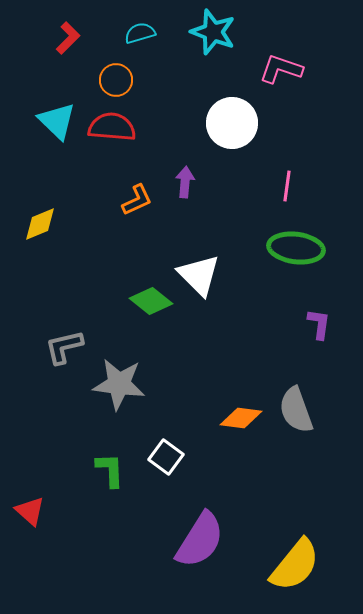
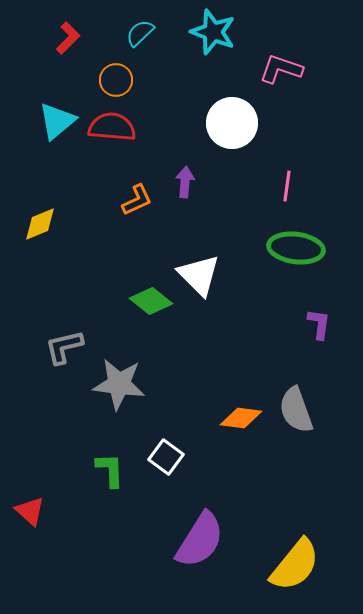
cyan semicircle: rotated 28 degrees counterclockwise
cyan triangle: rotated 36 degrees clockwise
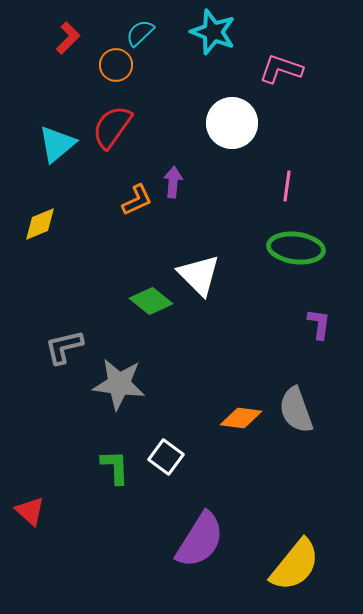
orange circle: moved 15 px up
cyan triangle: moved 23 px down
red semicircle: rotated 60 degrees counterclockwise
purple arrow: moved 12 px left
green L-shape: moved 5 px right, 3 px up
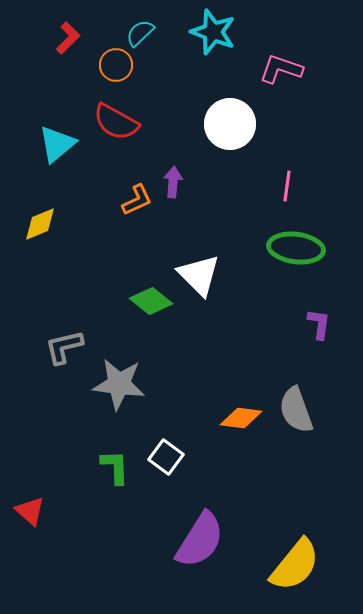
white circle: moved 2 px left, 1 px down
red semicircle: moved 4 px right, 5 px up; rotated 96 degrees counterclockwise
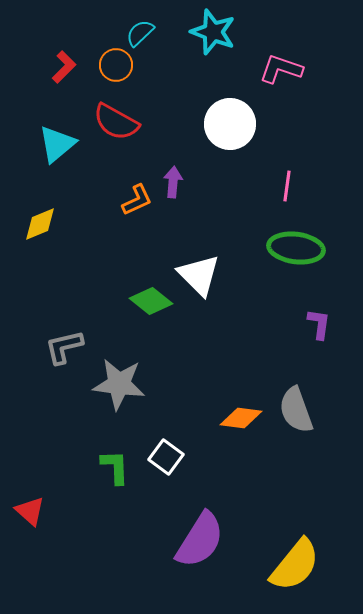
red L-shape: moved 4 px left, 29 px down
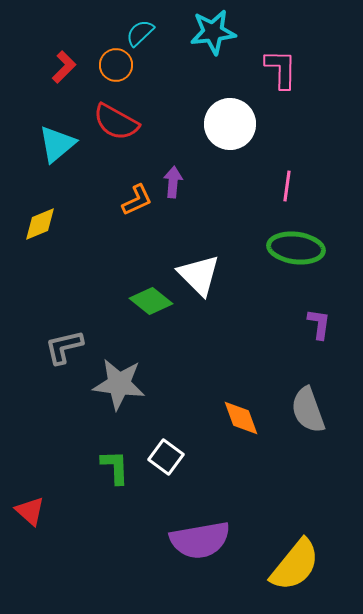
cyan star: rotated 27 degrees counterclockwise
pink L-shape: rotated 72 degrees clockwise
gray semicircle: moved 12 px right
orange diamond: rotated 63 degrees clockwise
purple semicircle: rotated 48 degrees clockwise
